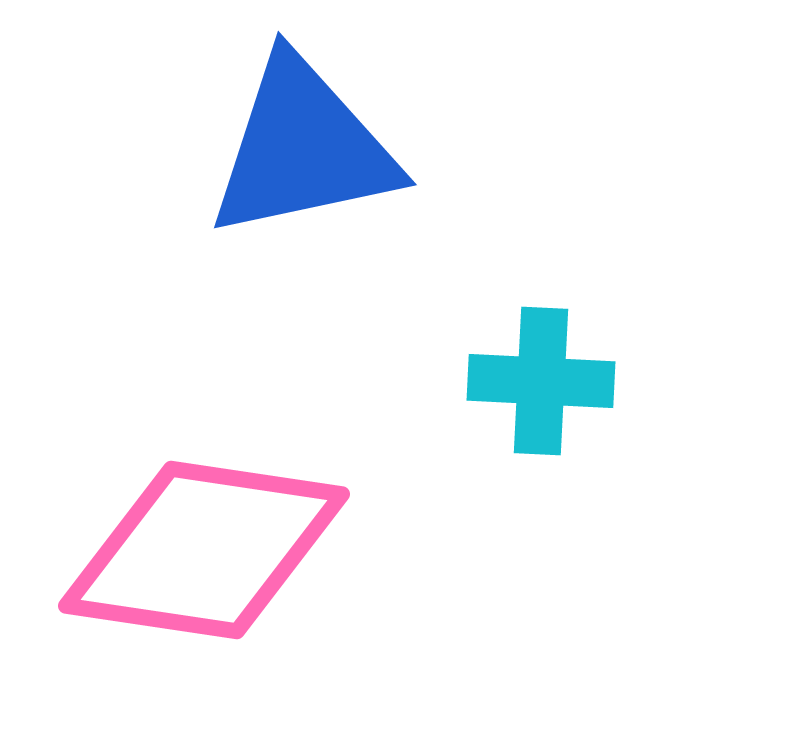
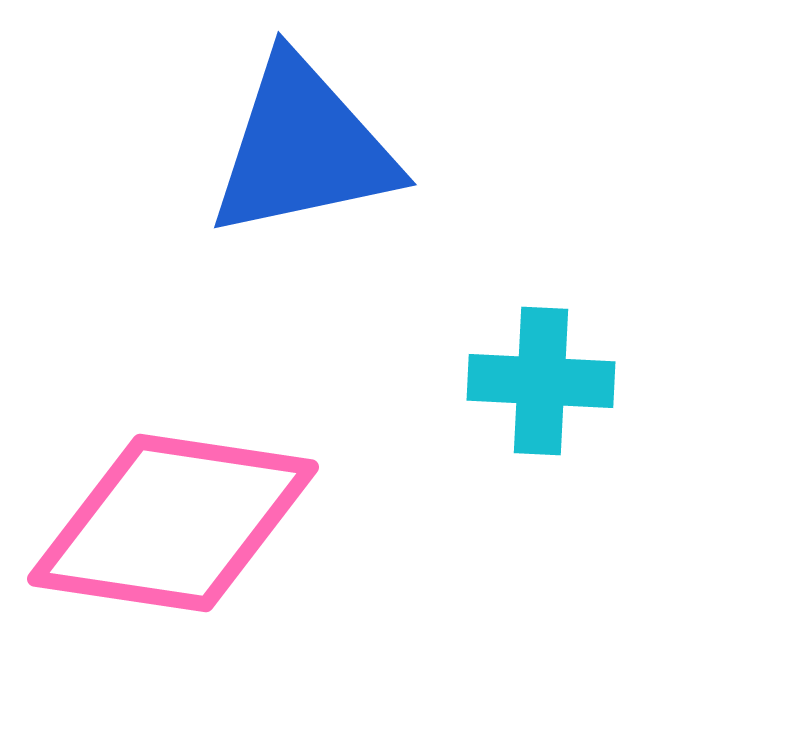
pink diamond: moved 31 px left, 27 px up
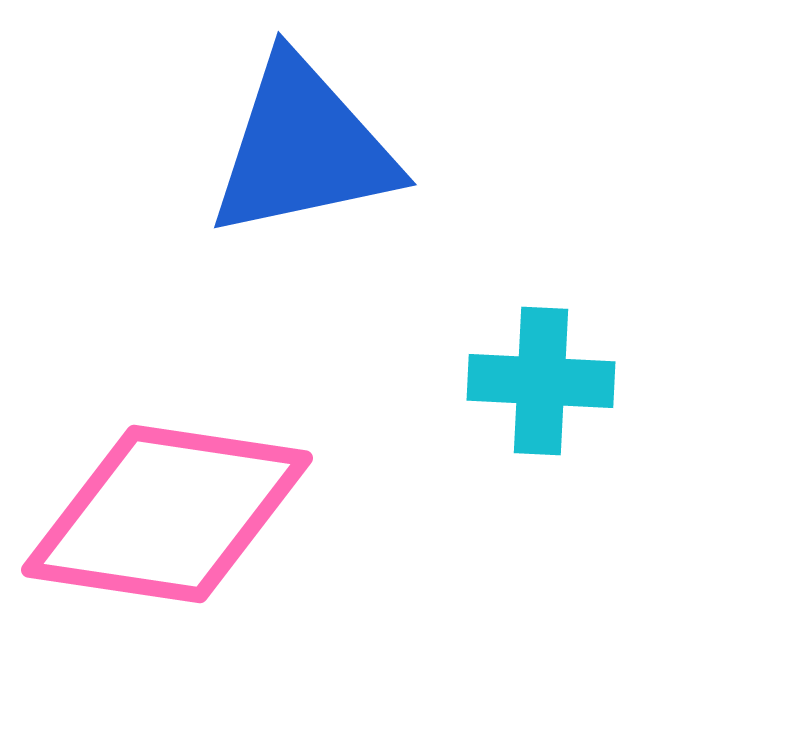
pink diamond: moved 6 px left, 9 px up
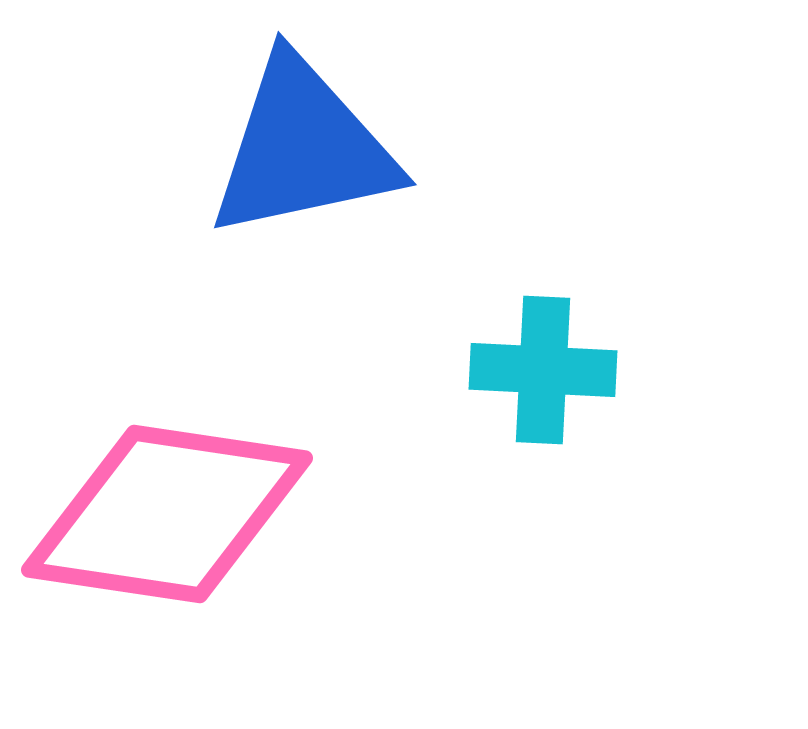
cyan cross: moved 2 px right, 11 px up
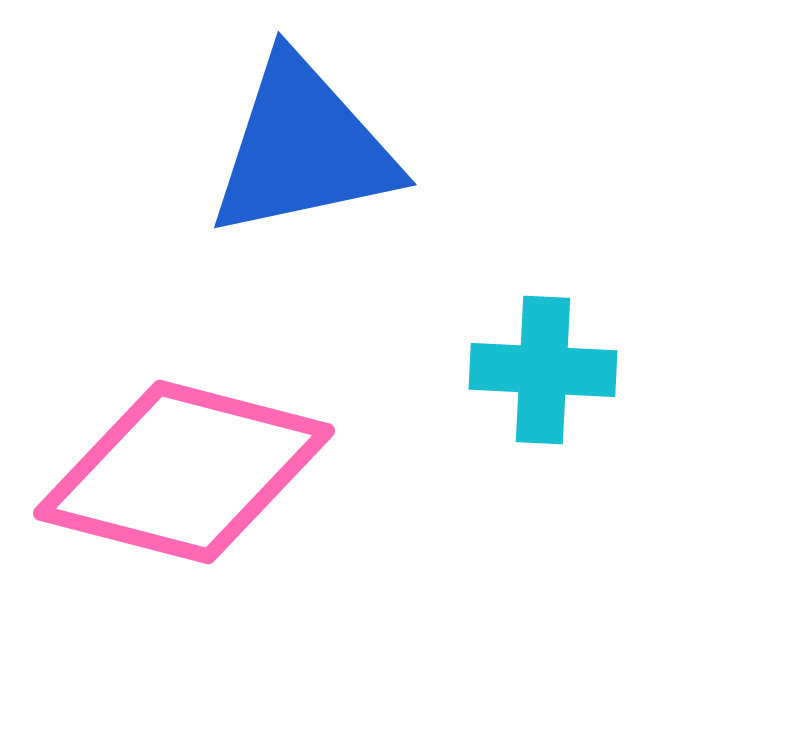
pink diamond: moved 17 px right, 42 px up; rotated 6 degrees clockwise
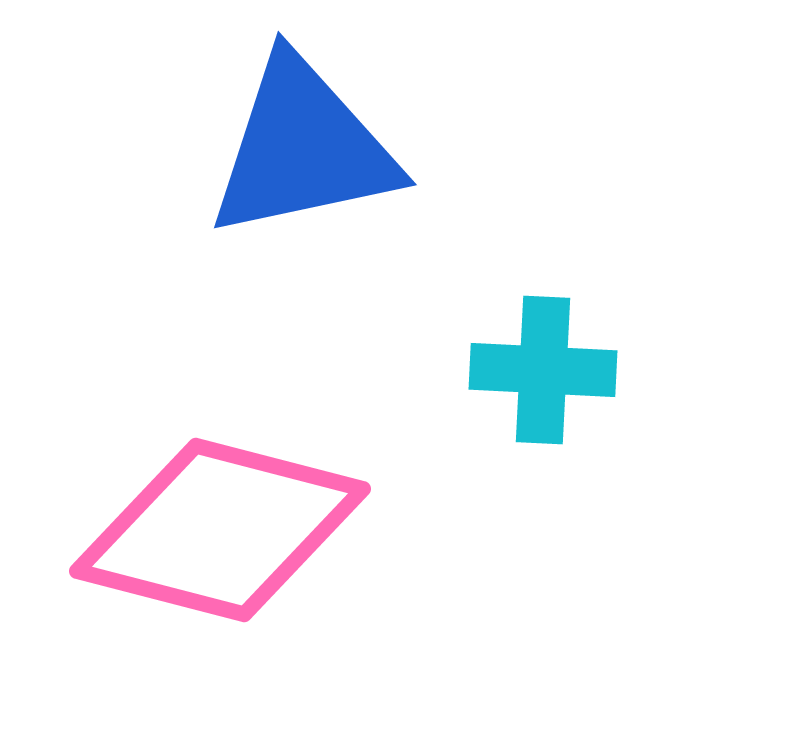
pink diamond: moved 36 px right, 58 px down
